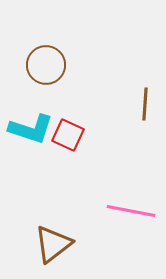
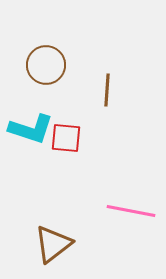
brown line: moved 38 px left, 14 px up
red square: moved 2 px left, 3 px down; rotated 20 degrees counterclockwise
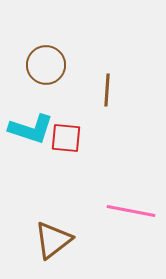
brown triangle: moved 4 px up
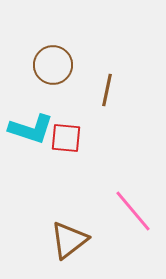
brown circle: moved 7 px right
brown line: rotated 8 degrees clockwise
pink line: moved 2 px right; rotated 39 degrees clockwise
brown triangle: moved 16 px right
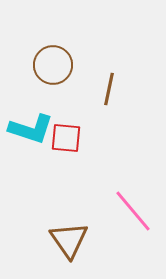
brown line: moved 2 px right, 1 px up
brown triangle: rotated 27 degrees counterclockwise
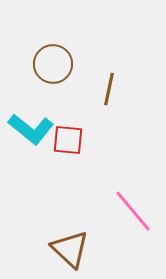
brown circle: moved 1 px up
cyan L-shape: rotated 21 degrees clockwise
red square: moved 2 px right, 2 px down
brown triangle: moved 1 px right, 9 px down; rotated 12 degrees counterclockwise
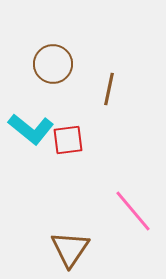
red square: rotated 12 degrees counterclockwise
brown triangle: rotated 21 degrees clockwise
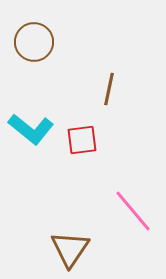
brown circle: moved 19 px left, 22 px up
red square: moved 14 px right
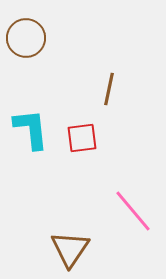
brown circle: moved 8 px left, 4 px up
cyan L-shape: rotated 135 degrees counterclockwise
red square: moved 2 px up
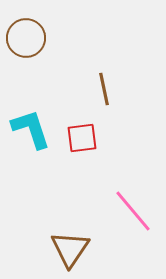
brown line: moved 5 px left; rotated 24 degrees counterclockwise
cyan L-shape: rotated 12 degrees counterclockwise
